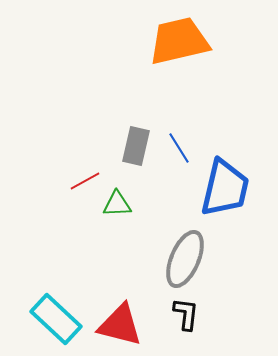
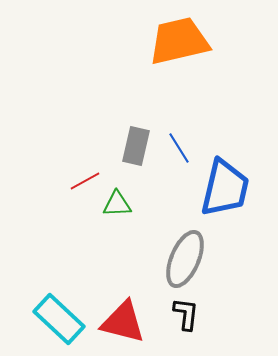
cyan rectangle: moved 3 px right
red triangle: moved 3 px right, 3 px up
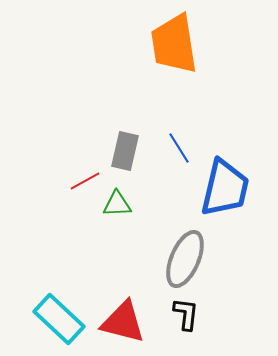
orange trapezoid: moved 5 px left, 3 px down; rotated 86 degrees counterclockwise
gray rectangle: moved 11 px left, 5 px down
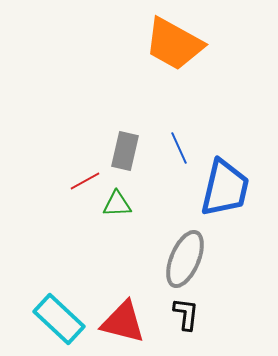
orange trapezoid: rotated 52 degrees counterclockwise
blue line: rotated 8 degrees clockwise
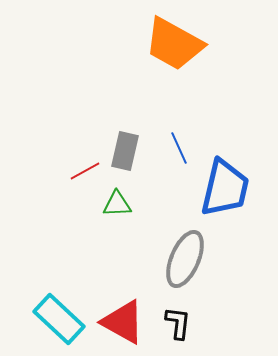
red line: moved 10 px up
black L-shape: moved 8 px left, 9 px down
red triangle: rotated 15 degrees clockwise
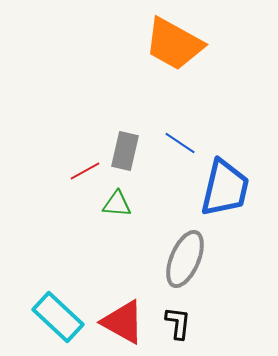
blue line: moved 1 px right, 5 px up; rotated 32 degrees counterclockwise
green triangle: rotated 8 degrees clockwise
cyan rectangle: moved 1 px left, 2 px up
